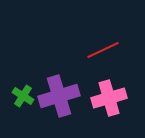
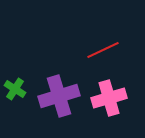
green cross: moved 8 px left, 7 px up
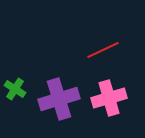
purple cross: moved 3 px down
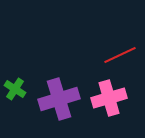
red line: moved 17 px right, 5 px down
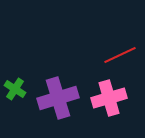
purple cross: moved 1 px left, 1 px up
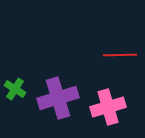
red line: rotated 24 degrees clockwise
pink cross: moved 1 px left, 9 px down
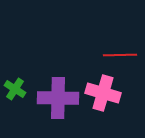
purple cross: rotated 18 degrees clockwise
pink cross: moved 5 px left, 14 px up; rotated 32 degrees clockwise
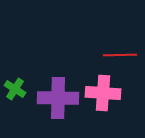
pink cross: rotated 12 degrees counterclockwise
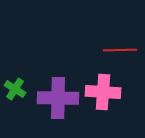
red line: moved 5 px up
pink cross: moved 1 px up
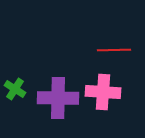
red line: moved 6 px left
